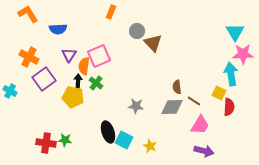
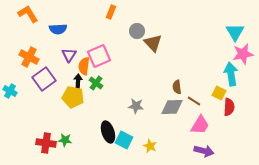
pink star: rotated 10 degrees counterclockwise
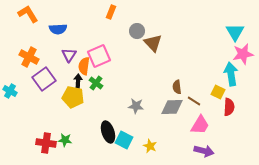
yellow square: moved 1 px left, 1 px up
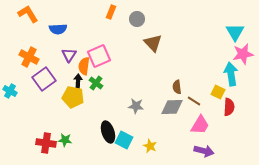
gray circle: moved 12 px up
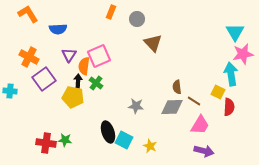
cyan cross: rotated 24 degrees counterclockwise
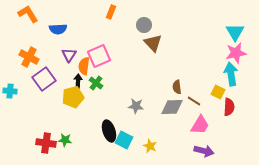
gray circle: moved 7 px right, 6 px down
pink star: moved 7 px left, 1 px up
yellow pentagon: rotated 25 degrees counterclockwise
black ellipse: moved 1 px right, 1 px up
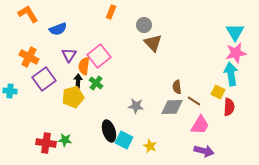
blue semicircle: rotated 18 degrees counterclockwise
pink square: rotated 15 degrees counterclockwise
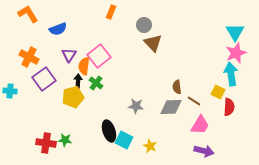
pink star: rotated 10 degrees counterclockwise
gray diamond: moved 1 px left
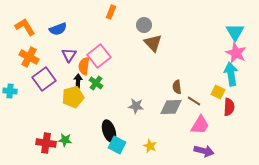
orange L-shape: moved 3 px left, 13 px down
pink star: rotated 25 degrees counterclockwise
cyan square: moved 7 px left, 5 px down
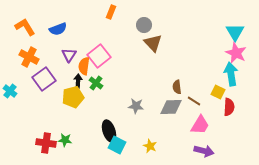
cyan cross: rotated 32 degrees clockwise
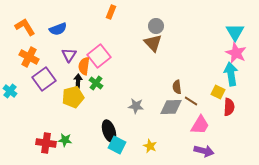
gray circle: moved 12 px right, 1 px down
brown line: moved 3 px left
